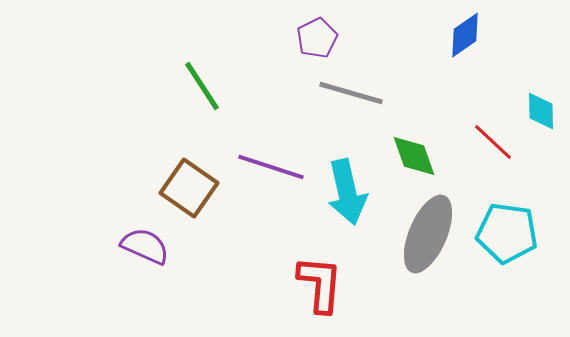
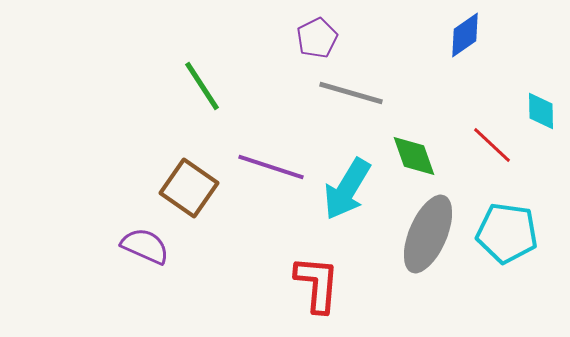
red line: moved 1 px left, 3 px down
cyan arrow: moved 3 px up; rotated 44 degrees clockwise
red L-shape: moved 3 px left
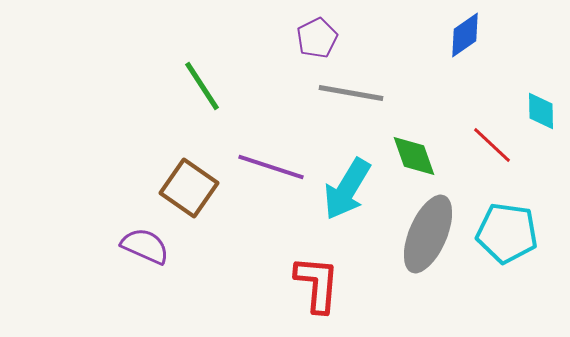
gray line: rotated 6 degrees counterclockwise
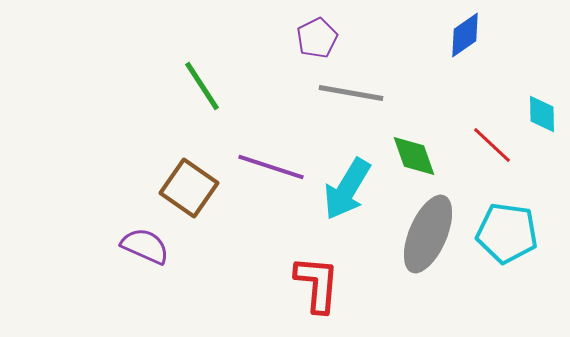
cyan diamond: moved 1 px right, 3 px down
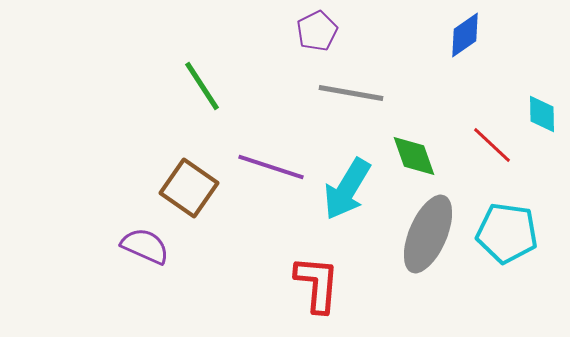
purple pentagon: moved 7 px up
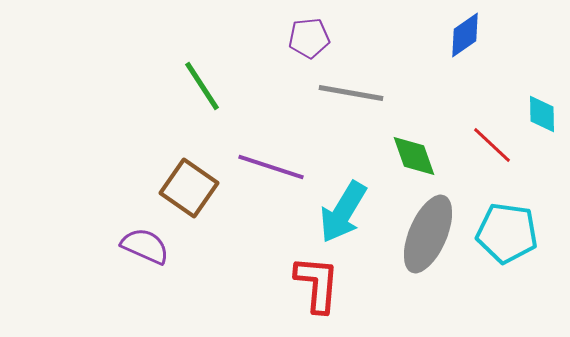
purple pentagon: moved 8 px left, 7 px down; rotated 21 degrees clockwise
cyan arrow: moved 4 px left, 23 px down
